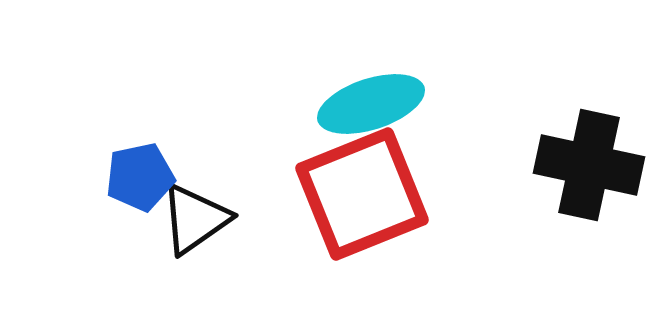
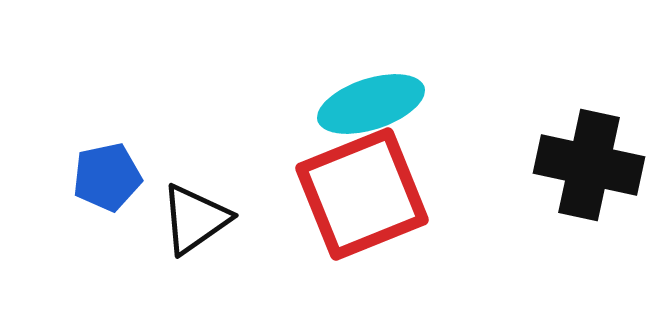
blue pentagon: moved 33 px left
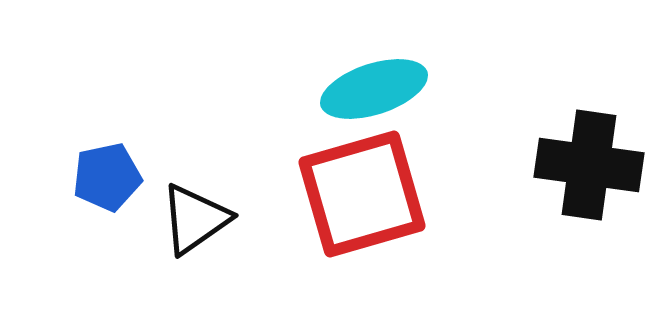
cyan ellipse: moved 3 px right, 15 px up
black cross: rotated 4 degrees counterclockwise
red square: rotated 6 degrees clockwise
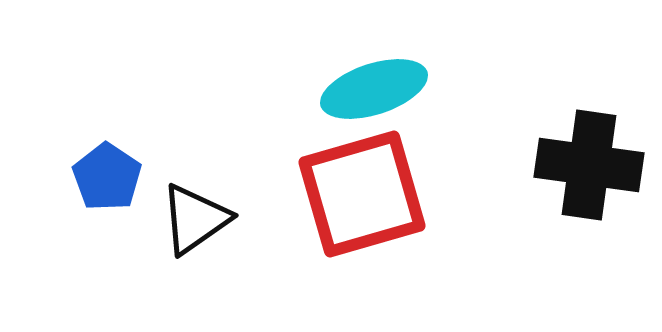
blue pentagon: rotated 26 degrees counterclockwise
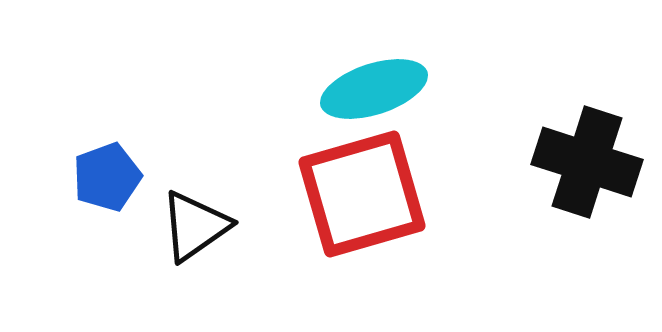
black cross: moved 2 px left, 3 px up; rotated 10 degrees clockwise
blue pentagon: rotated 18 degrees clockwise
black triangle: moved 7 px down
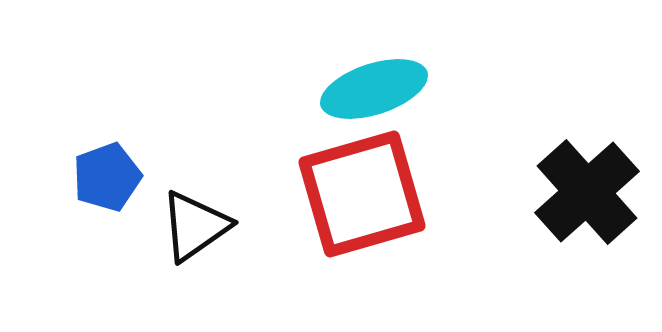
black cross: moved 30 px down; rotated 30 degrees clockwise
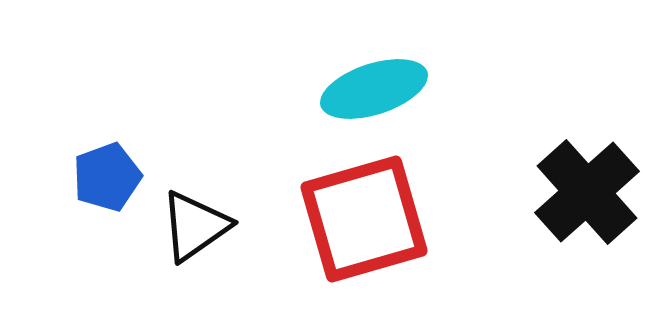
red square: moved 2 px right, 25 px down
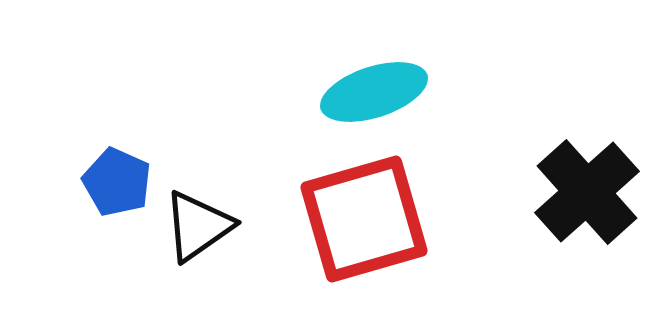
cyan ellipse: moved 3 px down
blue pentagon: moved 10 px right, 5 px down; rotated 28 degrees counterclockwise
black triangle: moved 3 px right
